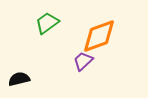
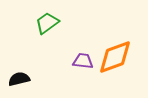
orange diamond: moved 16 px right, 21 px down
purple trapezoid: rotated 50 degrees clockwise
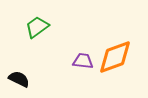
green trapezoid: moved 10 px left, 4 px down
black semicircle: rotated 40 degrees clockwise
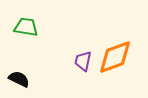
green trapezoid: moved 11 px left; rotated 45 degrees clockwise
purple trapezoid: rotated 85 degrees counterclockwise
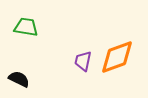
orange diamond: moved 2 px right
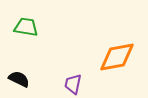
orange diamond: rotated 9 degrees clockwise
purple trapezoid: moved 10 px left, 23 px down
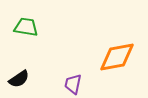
black semicircle: rotated 120 degrees clockwise
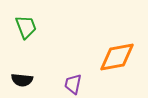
green trapezoid: rotated 60 degrees clockwise
black semicircle: moved 3 px right, 1 px down; rotated 40 degrees clockwise
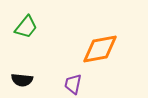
green trapezoid: rotated 60 degrees clockwise
orange diamond: moved 17 px left, 8 px up
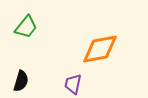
black semicircle: moved 1 px left, 1 px down; rotated 80 degrees counterclockwise
